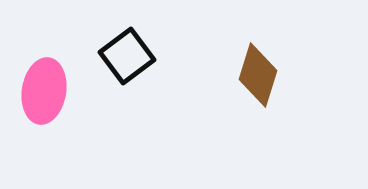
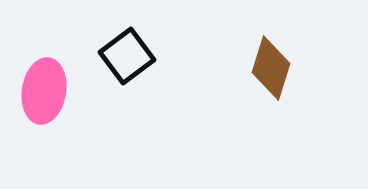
brown diamond: moved 13 px right, 7 px up
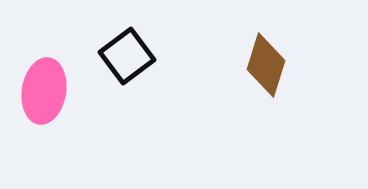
brown diamond: moved 5 px left, 3 px up
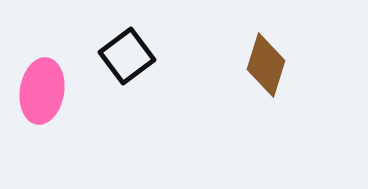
pink ellipse: moved 2 px left
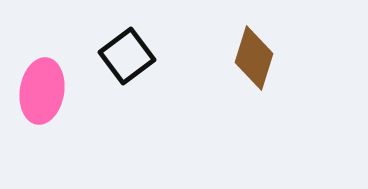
brown diamond: moved 12 px left, 7 px up
